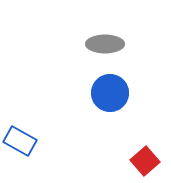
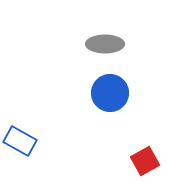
red square: rotated 12 degrees clockwise
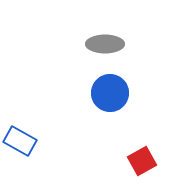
red square: moved 3 px left
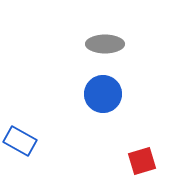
blue circle: moved 7 px left, 1 px down
red square: rotated 12 degrees clockwise
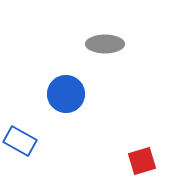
blue circle: moved 37 px left
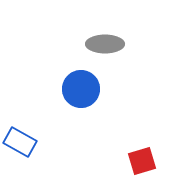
blue circle: moved 15 px right, 5 px up
blue rectangle: moved 1 px down
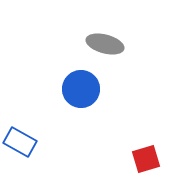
gray ellipse: rotated 15 degrees clockwise
red square: moved 4 px right, 2 px up
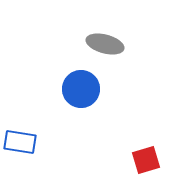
blue rectangle: rotated 20 degrees counterclockwise
red square: moved 1 px down
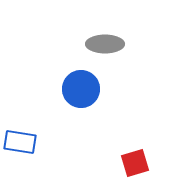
gray ellipse: rotated 15 degrees counterclockwise
red square: moved 11 px left, 3 px down
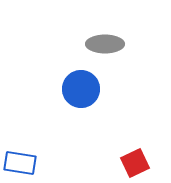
blue rectangle: moved 21 px down
red square: rotated 8 degrees counterclockwise
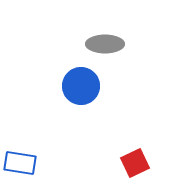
blue circle: moved 3 px up
